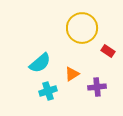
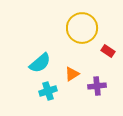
purple cross: moved 1 px up
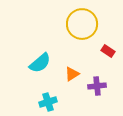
yellow circle: moved 4 px up
cyan cross: moved 11 px down
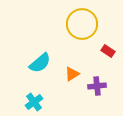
cyan cross: moved 14 px left; rotated 18 degrees counterclockwise
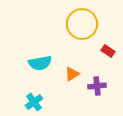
cyan semicircle: rotated 30 degrees clockwise
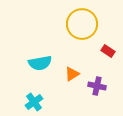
purple cross: rotated 18 degrees clockwise
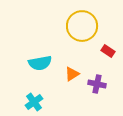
yellow circle: moved 2 px down
purple cross: moved 2 px up
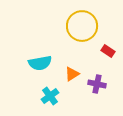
cyan cross: moved 16 px right, 6 px up
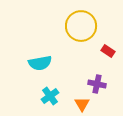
yellow circle: moved 1 px left
orange triangle: moved 10 px right, 30 px down; rotated 28 degrees counterclockwise
